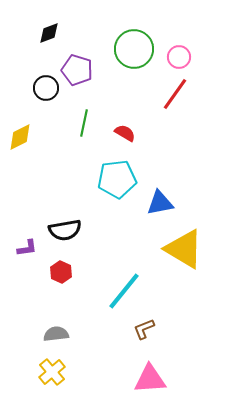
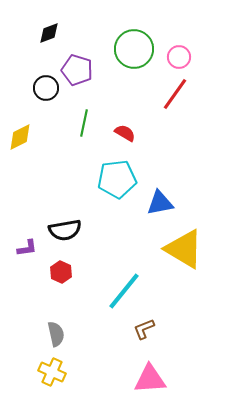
gray semicircle: rotated 85 degrees clockwise
yellow cross: rotated 24 degrees counterclockwise
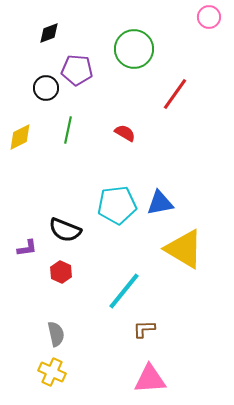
pink circle: moved 30 px right, 40 px up
purple pentagon: rotated 12 degrees counterclockwise
green line: moved 16 px left, 7 px down
cyan pentagon: moved 26 px down
black semicircle: rotated 32 degrees clockwise
brown L-shape: rotated 20 degrees clockwise
